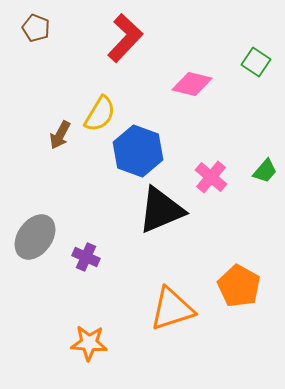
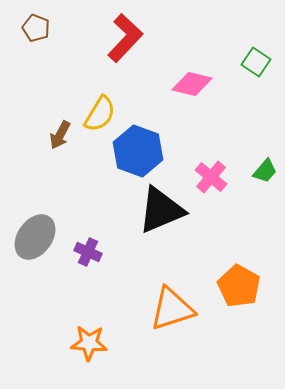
purple cross: moved 2 px right, 5 px up
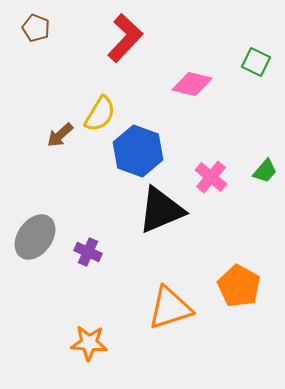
green square: rotated 8 degrees counterclockwise
brown arrow: rotated 20 degrees clockwise
orange triangle: moved 2 px left, 1 px up
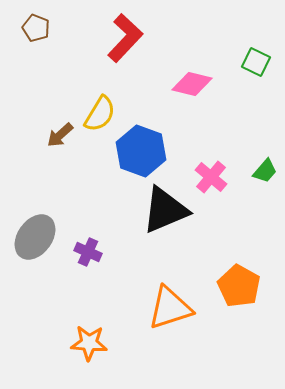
blue hexagon: moved 3 px right
black triangle: moved 4 px right
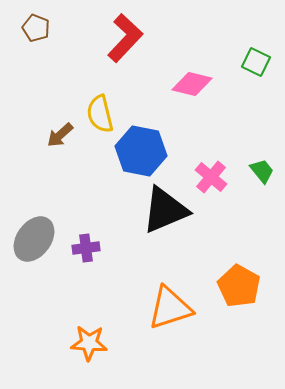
yellow semicircle: rotated 135 degrees clockwise
blue hexagon: rotated 9 degrees counterclockwise
green trapezoid: moved 3 px left; rotated 80 degrees counterclockwise
gray ellipse: moved 1 px left, 2 px down
purple cross: moved 2 px left, 4 px up; rotated 32 degrees counterclockwise
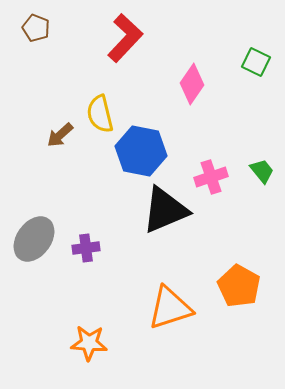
pink diamond: rotated 69 degrees counterclockwise
pink cross: rotated 32 degrees clockwise
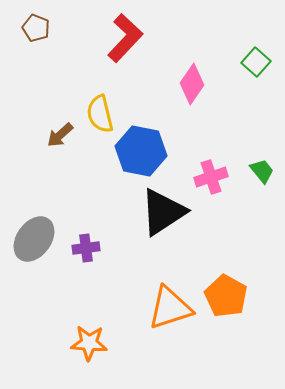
green square: rotated 16 degrees clockwise
black triangle: moved 2 px left, 2 px down; rotated 10 degrees counterclockwise
orange pentagon: moved 13 px left, 10 px down
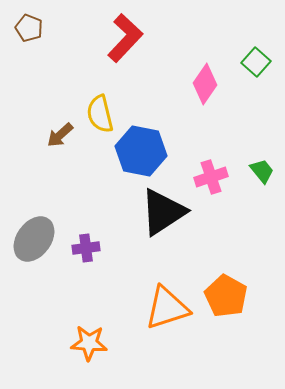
brown pentagon: moved 7 px left
pink diamond: moved 13 px right
orange triangle: moved 3 px left
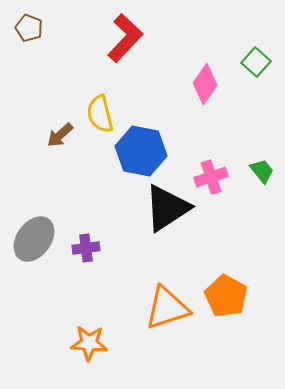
black triangle: moved 4 px right, 4 px up
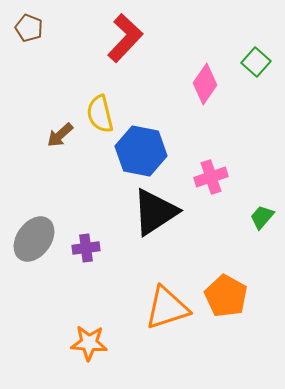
green trapezoid: moved 46 px down; rotated 100 degrees counterclockwise
black triangle: moved 12 px left, 4 px down
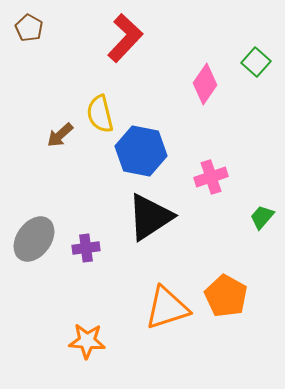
brown pentagon: rotated 8 degrees clockwise
black triangle: moved 5 px left, 5 px down
orange star: moved 2 px left, 2 px up
